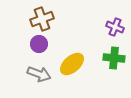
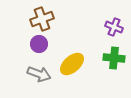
purple cross: moved 1 px left
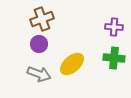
purple cross: rotated 18 degrees counterclockwise
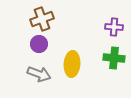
yellow ellipse: rotated 45 degrees counterclockwise
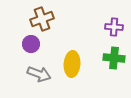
purple circle: moved 8 px left
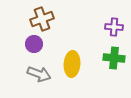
purple circle: moved 3 px right
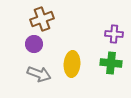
purple cross: moved 7 px down
green cross: moved 3 px left, 5 px down
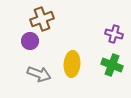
purple cross: rotated 12 degrees clockwise
purple circle: moved 4 px left, 3 px up
green cross: moved 1 px right, 2 px down; rotated 15 degrees clockwise
